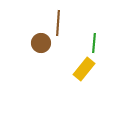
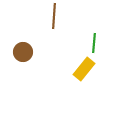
brown line: moved 4 px left, 7 px up
brown circle: moved 18 px left, 9 px down
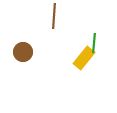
yellow rectangle: moved 11 px up
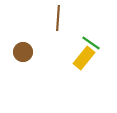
brown line: moved 4 px right, 2 px down
green line: moved 3 px left; rotated 60 degrees counterclockwise
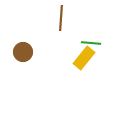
brown line: moved 3 px right
green line: rotated 30 degrees counterclockwise
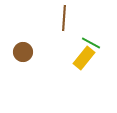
brown line: moved 3 px right
green line: rotated 24 degrees clockwise
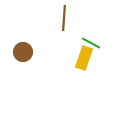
yellow rectangle: rotated 20 degrees counterclockwise
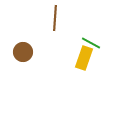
brown line: moved 9 px left
